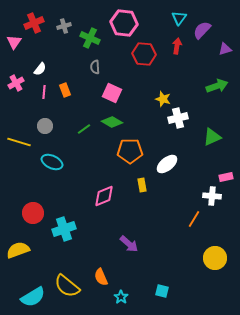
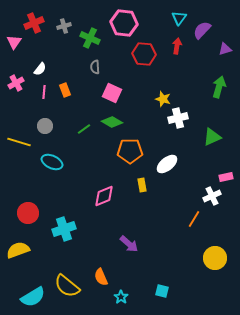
green arrow at (217, 86): moved 2 px right, 1 px down; rotated 55 degrees counterclockwise
white cross at (212, 196): rotated 30 degrees counterclockwise
red circle at (33, 213): moved 5 px left
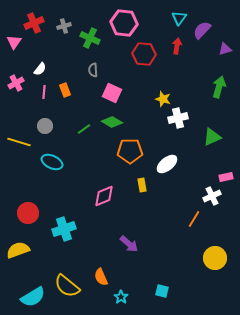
gray semicircle at (95, 67): moved 2 px left, 3 px down
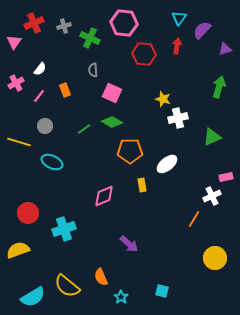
pink line at (44, 92): moved 5 px left, 4 px down; rotated 32 degrees clockwise
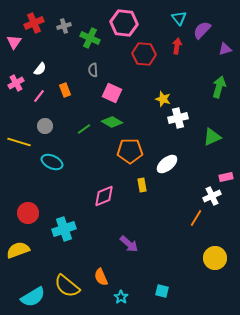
cyan triangle at (179, 18): rotated 14 degrees counterclockwise
orange line at (194, 219): moved 2 px right, 1 px up
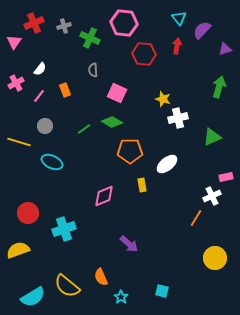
pink square at (112, 93): moved 5 px right
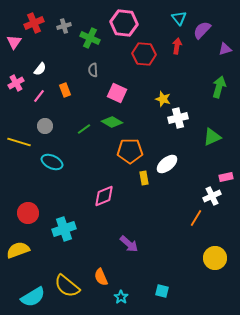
yellow rectangle at (142, 185): moved 2 px right, 7 px up
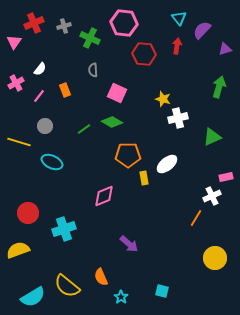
orange pentagon at (130, 151): moved 2 px left, 4 px down
